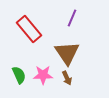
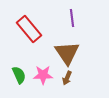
purple line: rotated 30 degrees counterclockwise
brown arrow: rotated 48 degrees clockwise
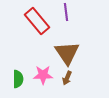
purple line: moved 6 px left, 6 px up
red rectangle: moved 8 px right, 8 px up
green semicircle: moved 1 px left, 4 px down; rotated 24 degrees clockwise
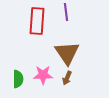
red rectangle: rotated 44 degrees clockwise
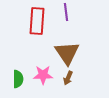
brown arrow: moved 1 px right
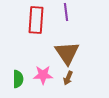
red rectangle: moved 1 px left, 1 px up
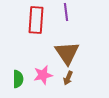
pink star: rotated 12 degrees counterclockwise
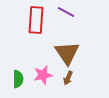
purple line: rotated 54 degrees counterclockwise
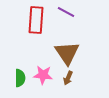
pink star: rotated 18 degrees clockwise
green semicircle: moved 2 px right, 1 px up
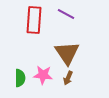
purple line: moved 2 px down
red rectangle: moved 2 px left
